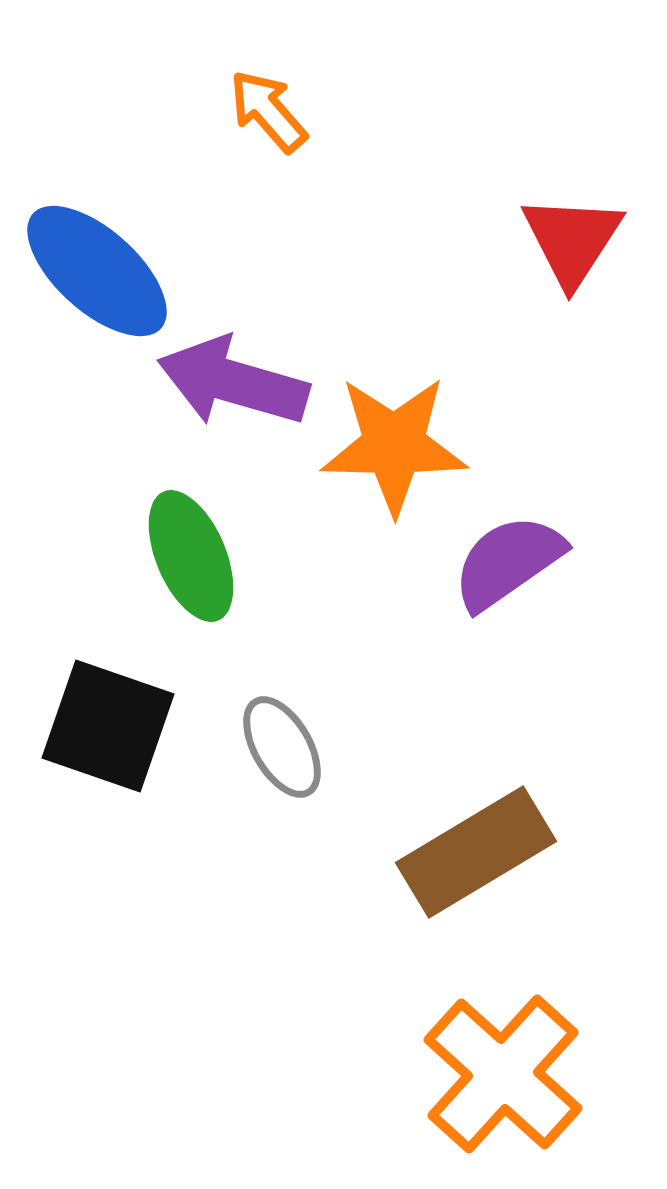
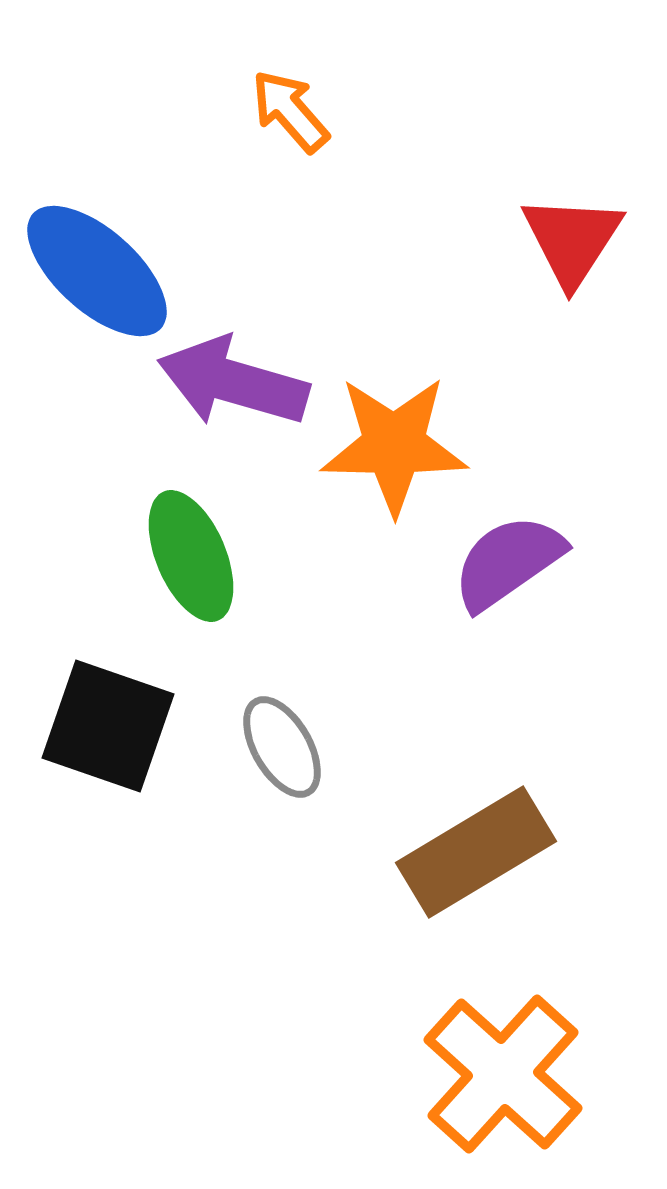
orange arrow: moved 22 px right
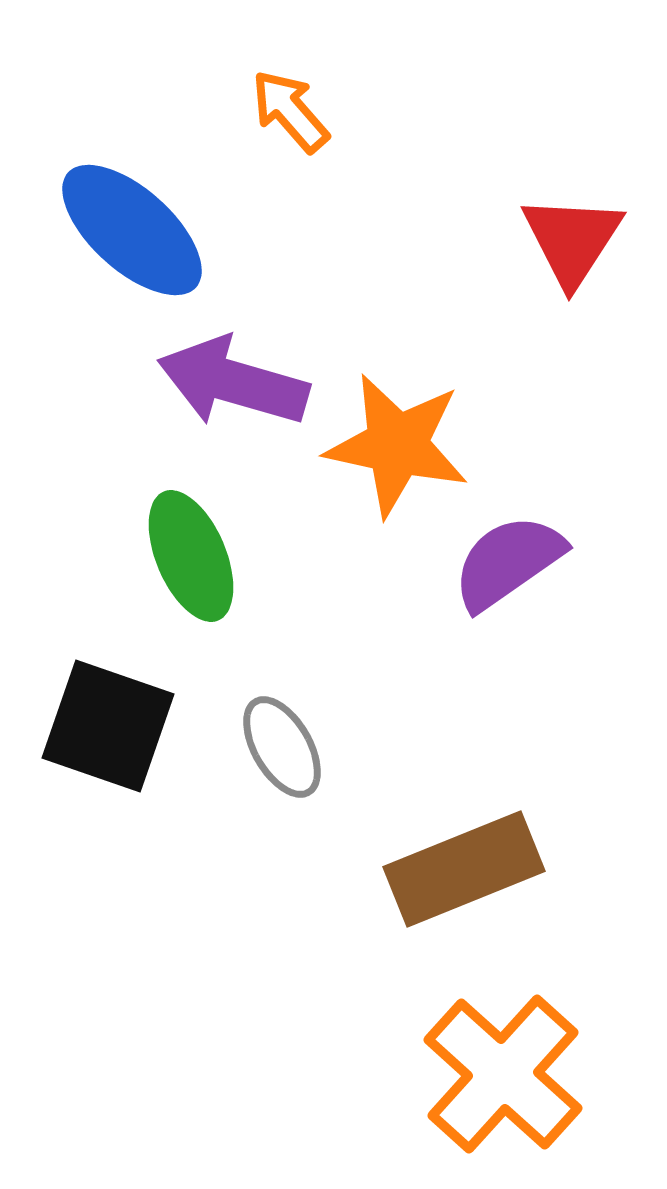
blue ellipse: moved 35 px right, 41 px up
orange star: moved 3 px right; rotated 11 degrees clockwise
brown rectangle: moved 12 px left, 17 px down; rotated 9 degrees clockwise
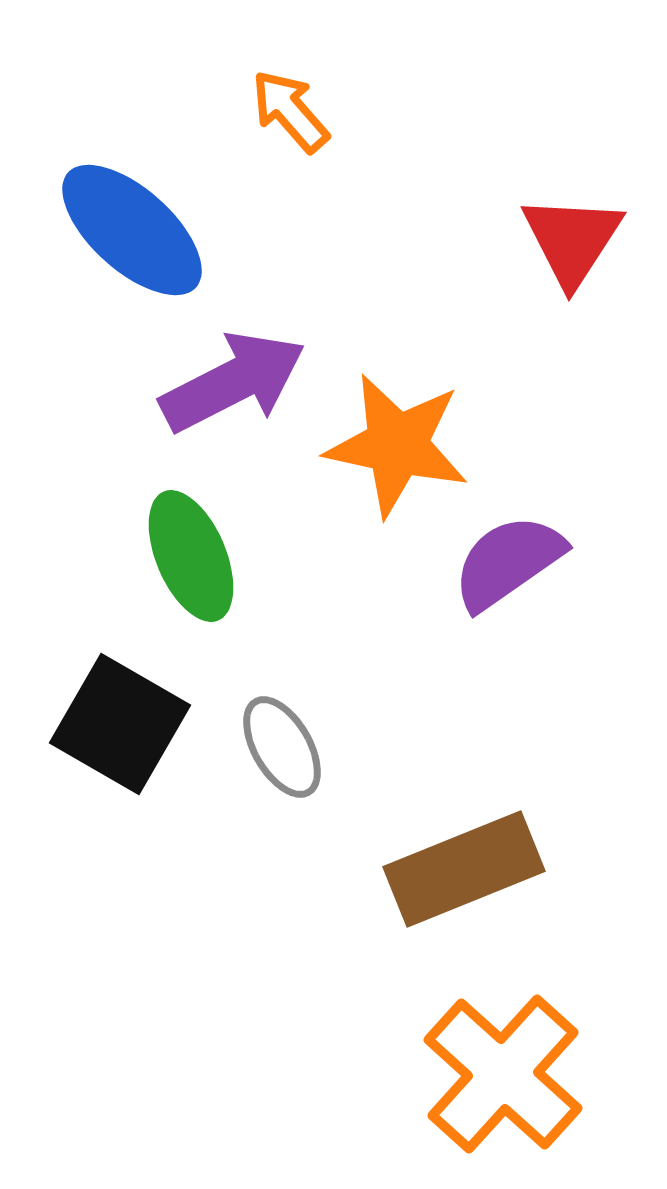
purple arrow: rotated 137 degrees clockwise
black square: moved 12 px right, 2 px up; rotated 11 degrees clockwise
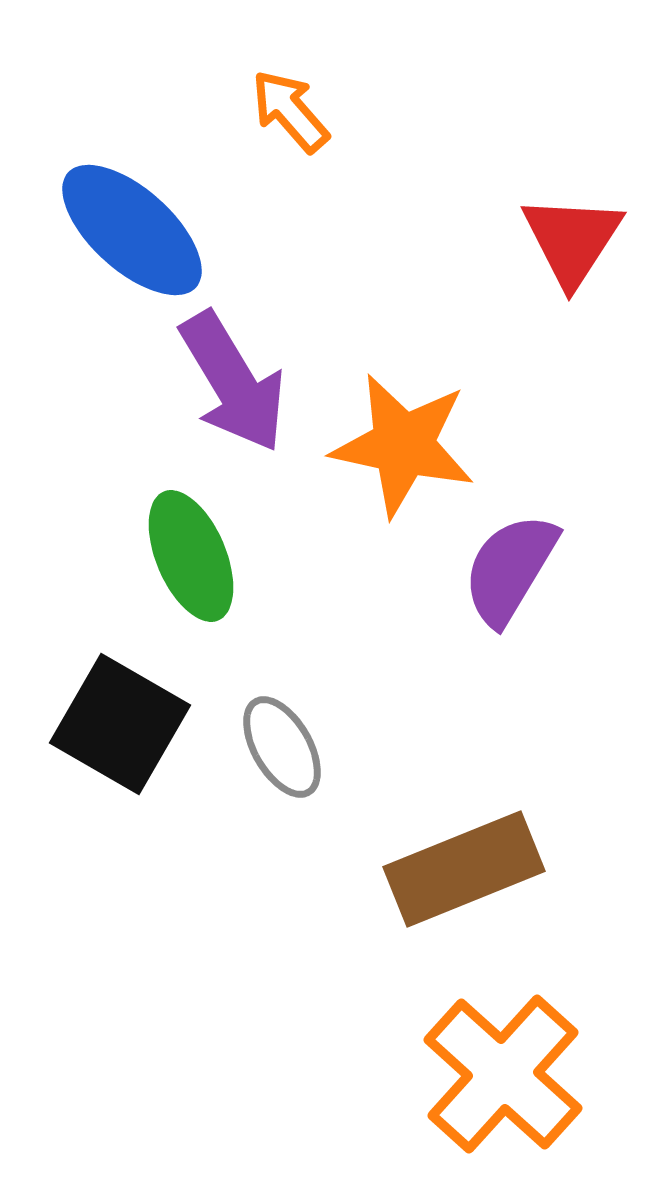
purple arrow: rotated 86 degrees clockwise
orange star: moved 6 px right
purple semicircle: moved 2 px right, 7 px down; rotated 24 degrees counterclockwise
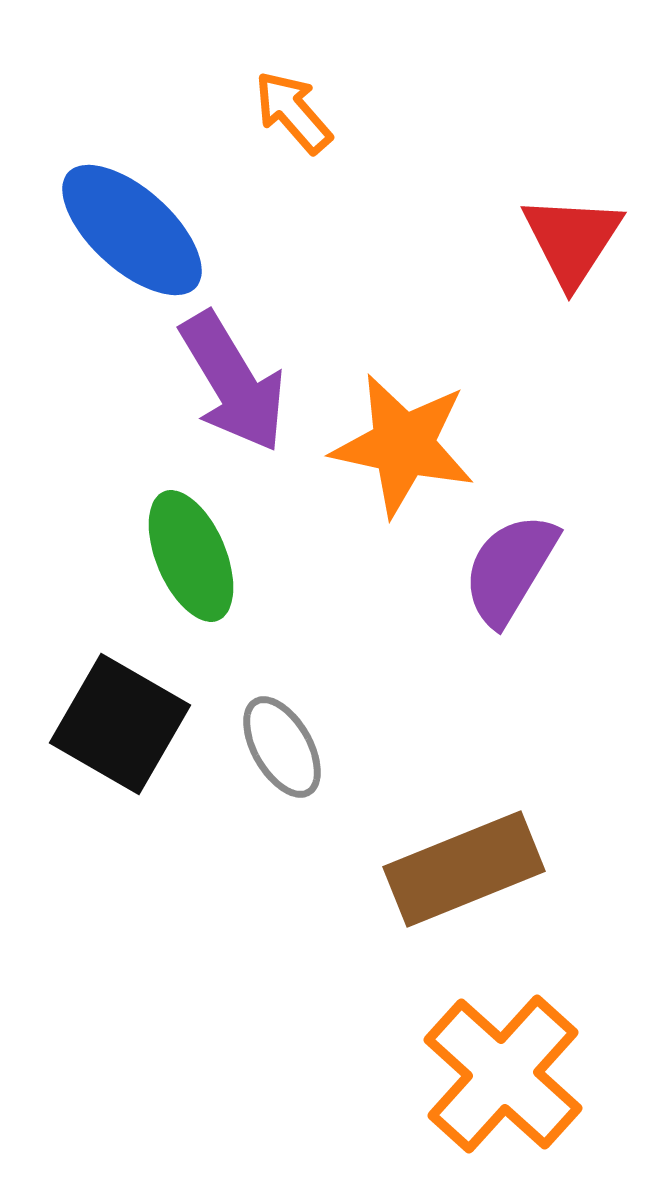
orange arrow: moved 3 px right, 1 px down
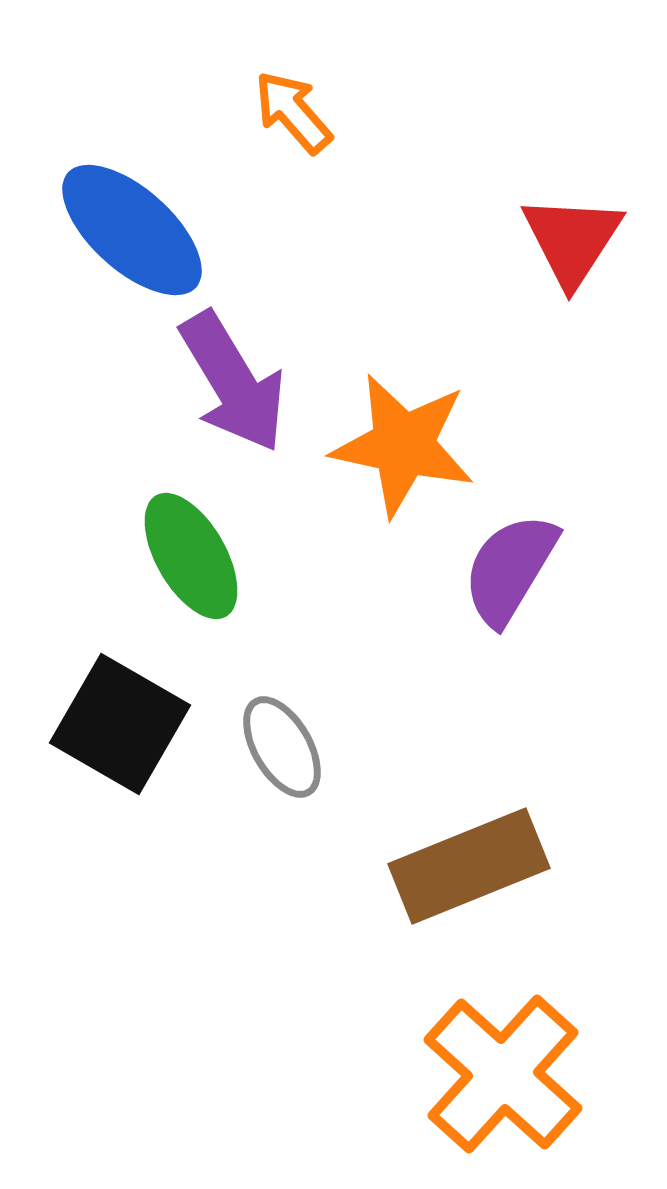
green ellipse: rotated 7 degrees counterclockwise
brown rectangle: moved 5 px right, 3 px up
